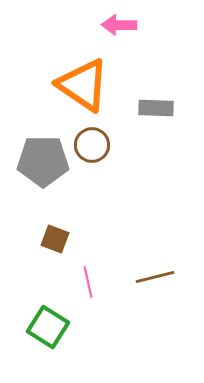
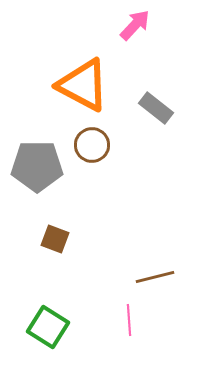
pink arrow: moved 16 px right; rotated 132 degrees clockwise
orange triangle: rotated 6 degrees counterclockwise
gray rectangle: rotated 36 degrees clockwise
gray pentagon: moved 6 px left, 5 px down
pink line: moved 41 px right, 38 px down; rotated 8 degrees clockwise
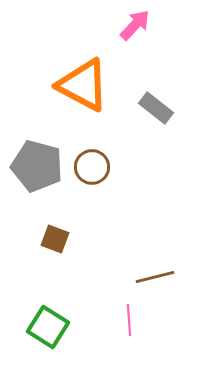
brown circle: moved 22 px down
gray pentagon: rotated 15 degrees clockwise
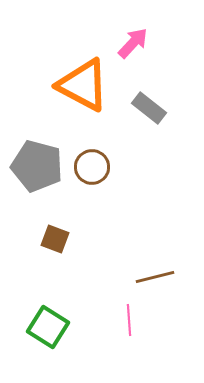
pink arrow: moved 2 px left, 18 px down
gray rectangle: moved 7 px left
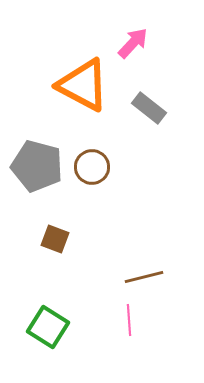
brown line: moved 11 px left
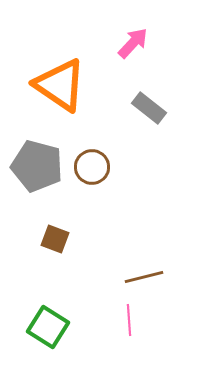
orange triangle: moved 23 px left; rotated 6 degrees clockwise
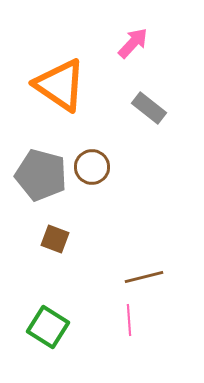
gray pentagon: moved 4 px right, 9 px down
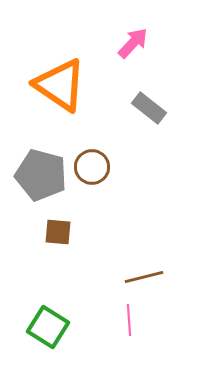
brown square: moved 3 px right, 7 px up; rotated 16 degrees counterclockwise
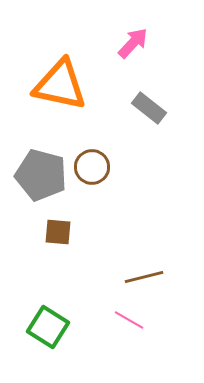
orange triangle: rotated 22 degrees counterclockwise
pink line: rotated 56 degrees counterclockwise
